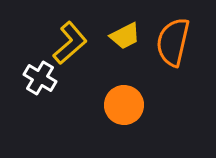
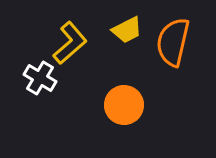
yellow trapezoid: moved 2 px right, 6 px up
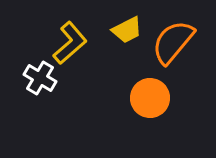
orange semicircle: rotated 27 degrees clockwise
orange circle: moved 26 px right, 7 px up
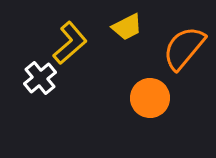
yellow trapezoid: moved 3 px up
orange semicircle: moved 11 px right, 6 px down
white cross: rotated 20 degrees clockwise
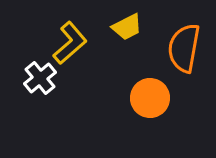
orange semicircle: rotated 30 degrees counterclockwise
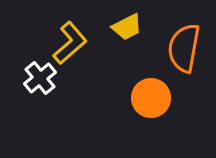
orange circle: moved 1 px right
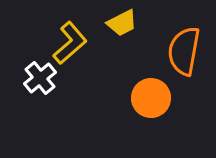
yellow trapezoid: moved 5 px left, 4 px up
orange semicircle: moved 3 px down
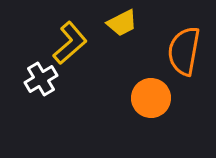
white cross: moved 1 px right, 1 px down; rotated 8 degrees clockwise
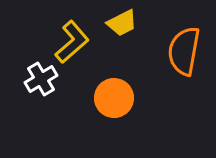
yellow L-shape: moved 2 px right, 1 px up
orange circle: moved 37 px left
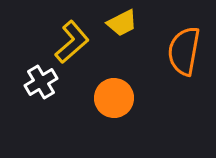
white cross: moved 3 px down
